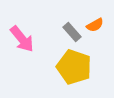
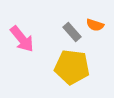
orange semicircle: rotated 48 degrees clockwise
yellow pentagon: moved 2 px left; rotated 12 degrees counterclockwise
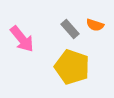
gray rectangle: moved 2 px left, 3 px up
yellow pentagon: rotated 12 degrees clockwise
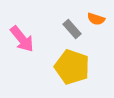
orange semicircle: moved 1 px right, 6 px up
gray rectangle: moved 2 px right
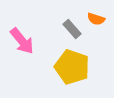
pink arrow: moved 2 px down
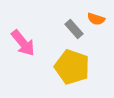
gray rectangle: moved 2 px right
pink arrow: moved 1 px right, 2 px down
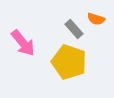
yellow pentagon: moved 3 px left, 5 px up
